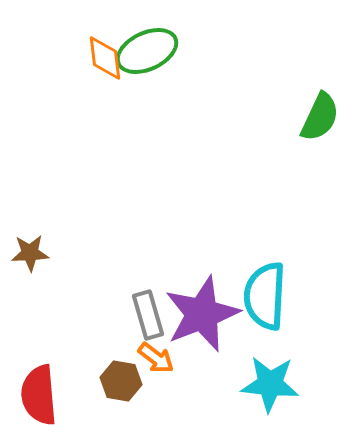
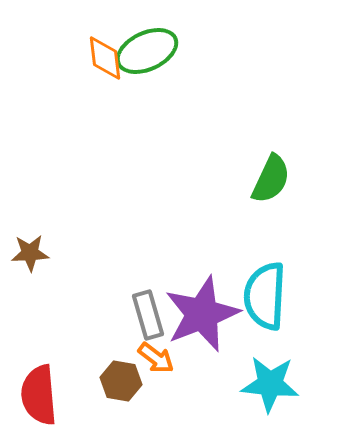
green semicircle: moved 49 px left, 62 px down
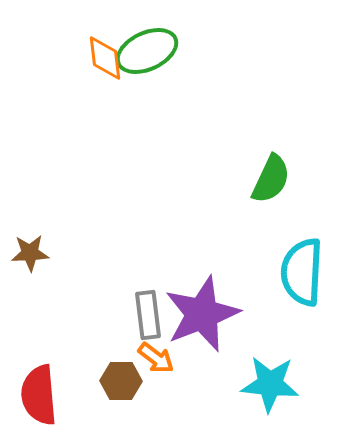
cyan semicircle: moved 37 px right, 24 px up
gray rectangle: rotated 9 degrees clockwise
brown hexagon: rotated 9 degrees counterclockwise
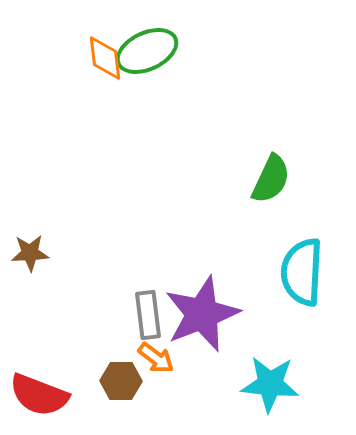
red semicircle: rotated 64 degrees counterclockwise
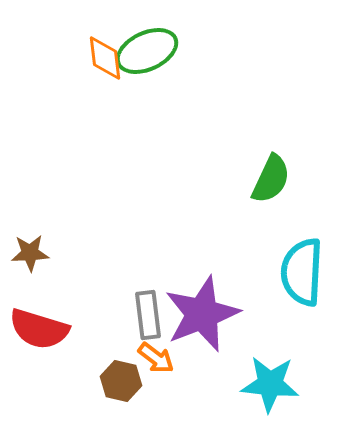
brown hexagon: rotated 12 degrees clockwise
red semicircle: moved 66 px up; rotated 4 degrees counterclockwise
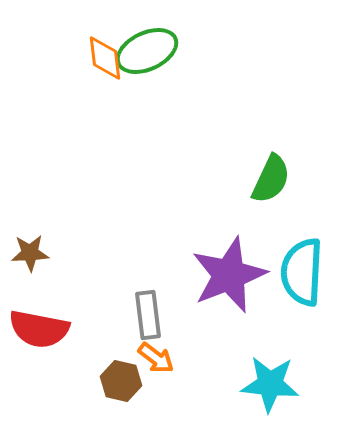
purple star: moved 27 px right, 39 px up
red semicircle: rotated 6 degrees counterclockwise
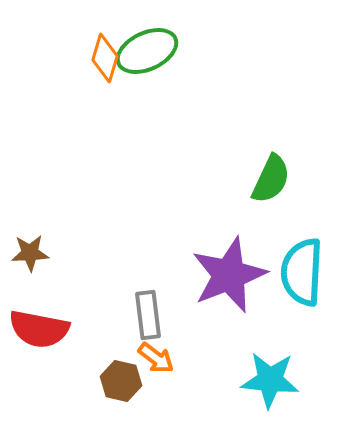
orange diamond: rotated 24 degrees clockwise
cyan star: moved 4 px up
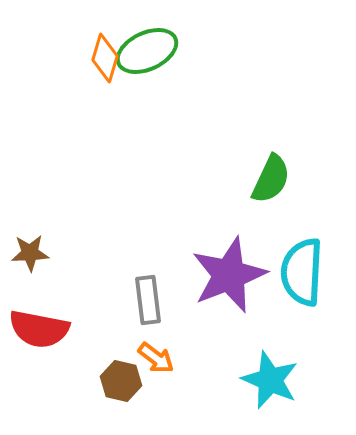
gray rectangle: moved 15 px up
cyan star: rotated 18 degrees clockwise
